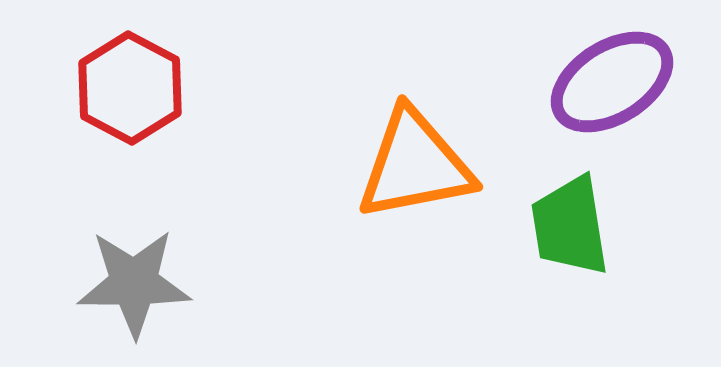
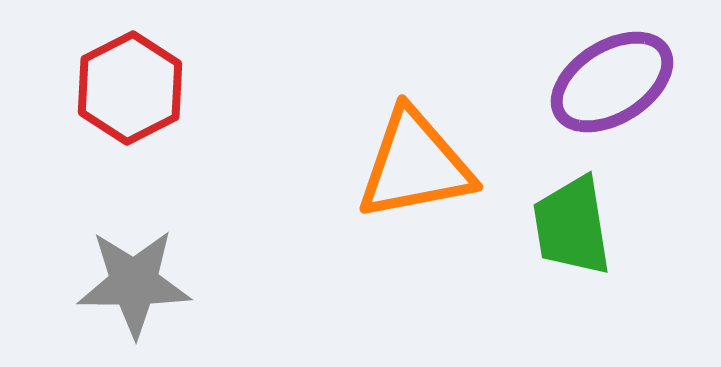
red hexagon: rotated 5 degrees clockwise
green trapezoid: moved 2 px right
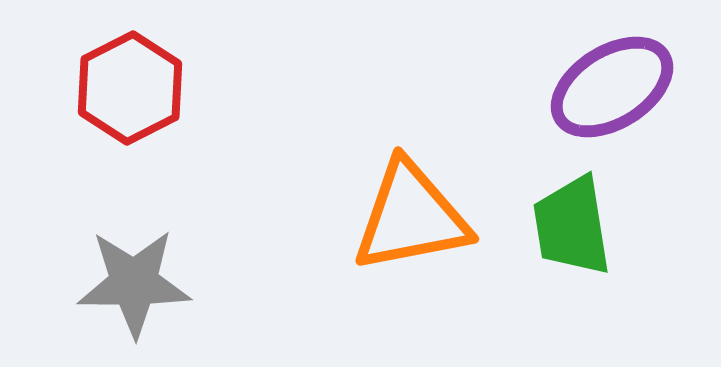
purple ellipse: moved 5 px down
orange triangle: moved 4 px left, 52 px down
